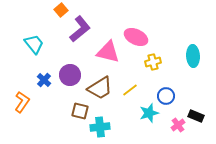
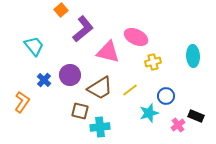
purple L-shape: moved 3 px right
cyan trapezoid: moved 2 px down
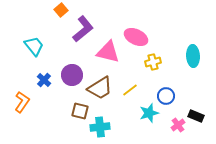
purple circle: moved 2 px right
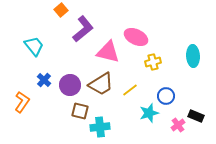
purple circle: moved 2 px left, 10 px down
brown trapezoid: moved 1 px right, 4 px up
